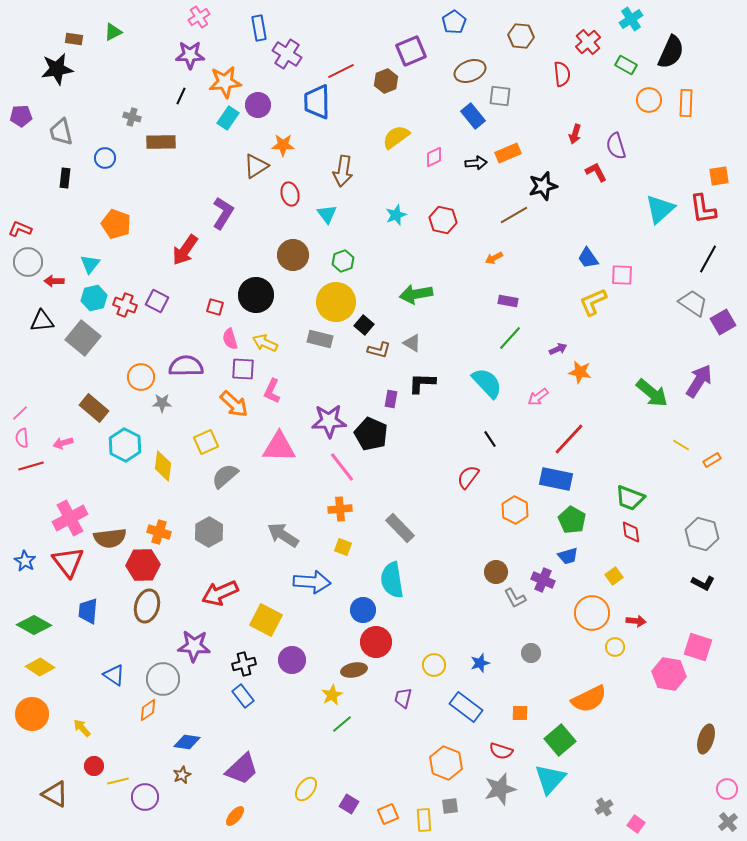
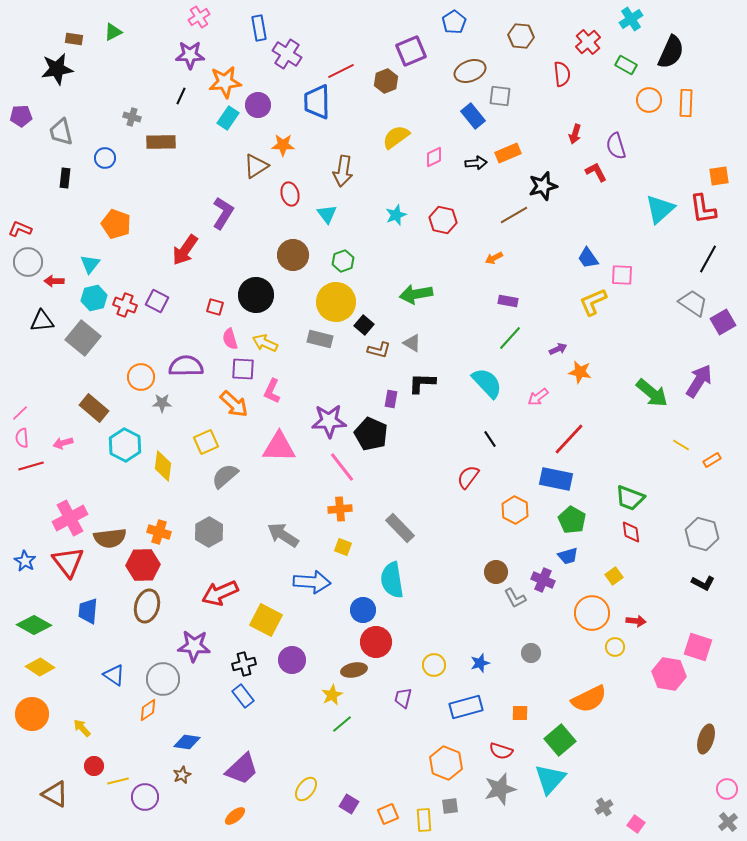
blue rectangle at (466, 707): rotated 52 degrees counterclockwise
orange ellipse at (235, 816): rotated 10 degrees clockwise
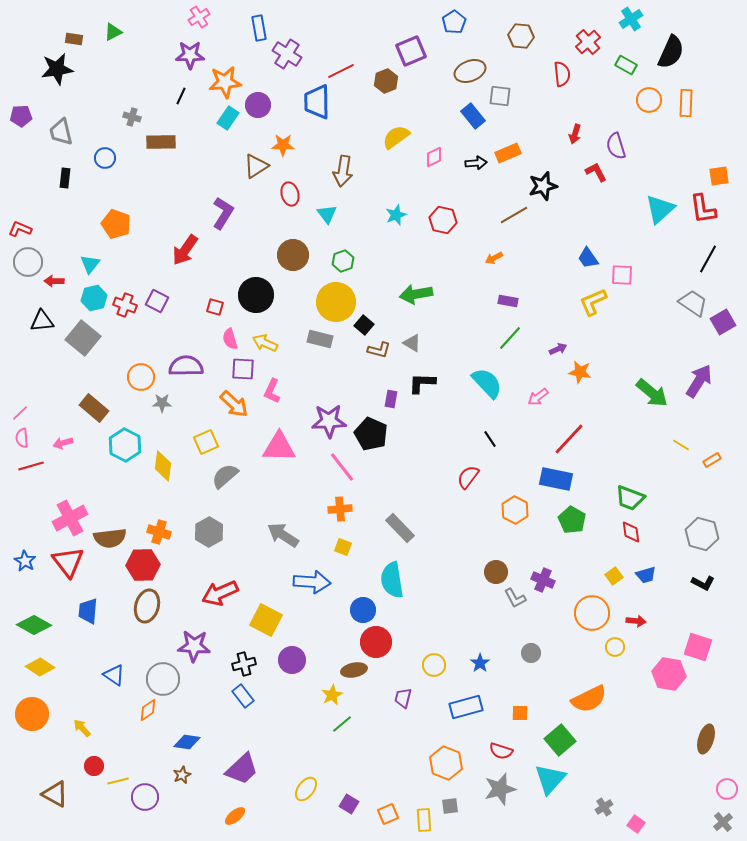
blue trapezoid at (568, 556): moved 78 px right, 19 px down
blue star at (480, 663): rotated 18 degrees counterclockwise
gray cross at (728, 822): moved 5 px left
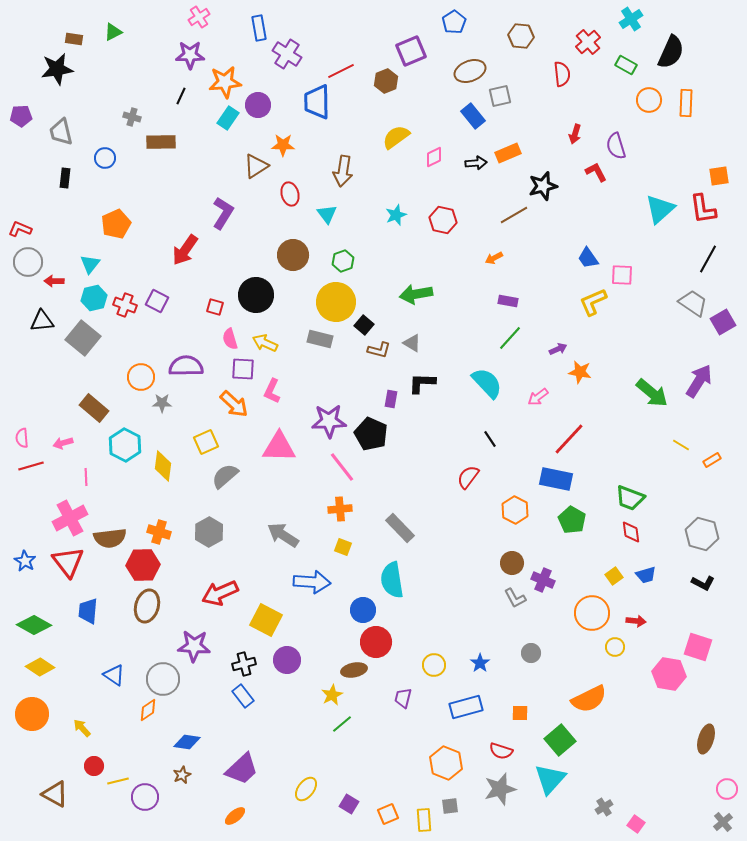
gray square at (500, 96): rotated 20 degrees counterclockwise
orange pentagon at (116, 224): rotated 28 degrees clockwise
pink line at (20, 413): moved 66 px right, 64 px down; rotated 48 degrees counterclockwise
brown circle at (496, 572): moved 16 px right, 9 px up
purple circle at (292, 660): moved 5 px left
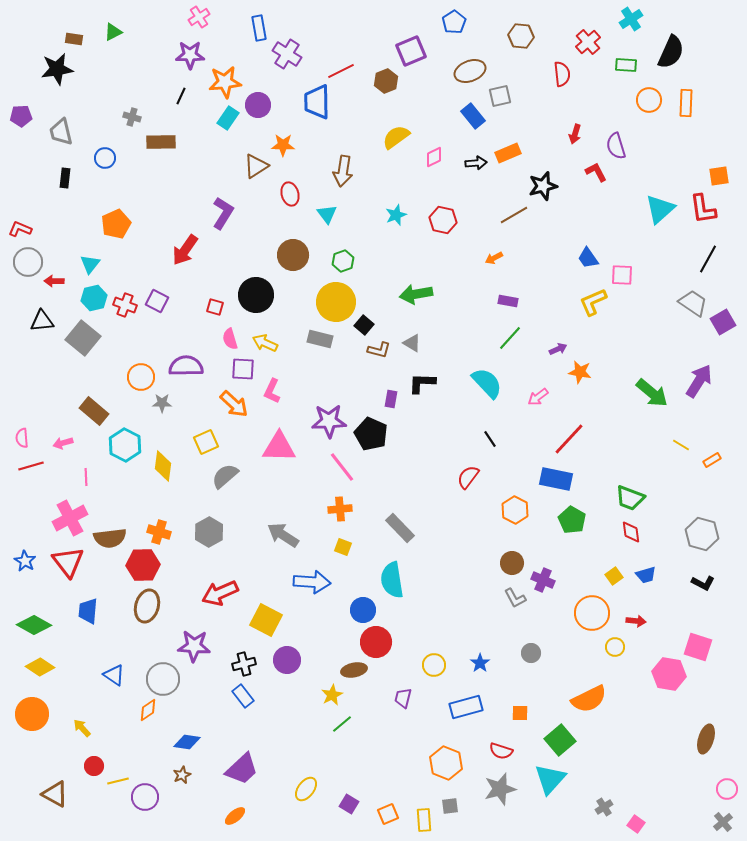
green rectangle at (626, 65): rotated 25 degrees counterclockwise
brown rectangle at (94, 408): moved 3 px down
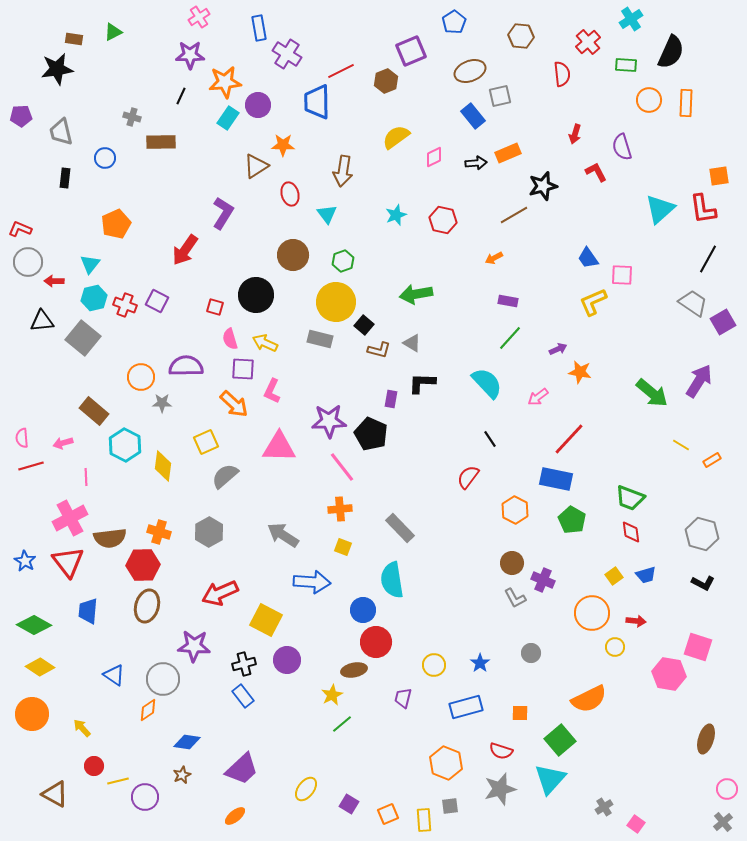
purple semicircle at (616, 146): moved 6 px right, 1 px down
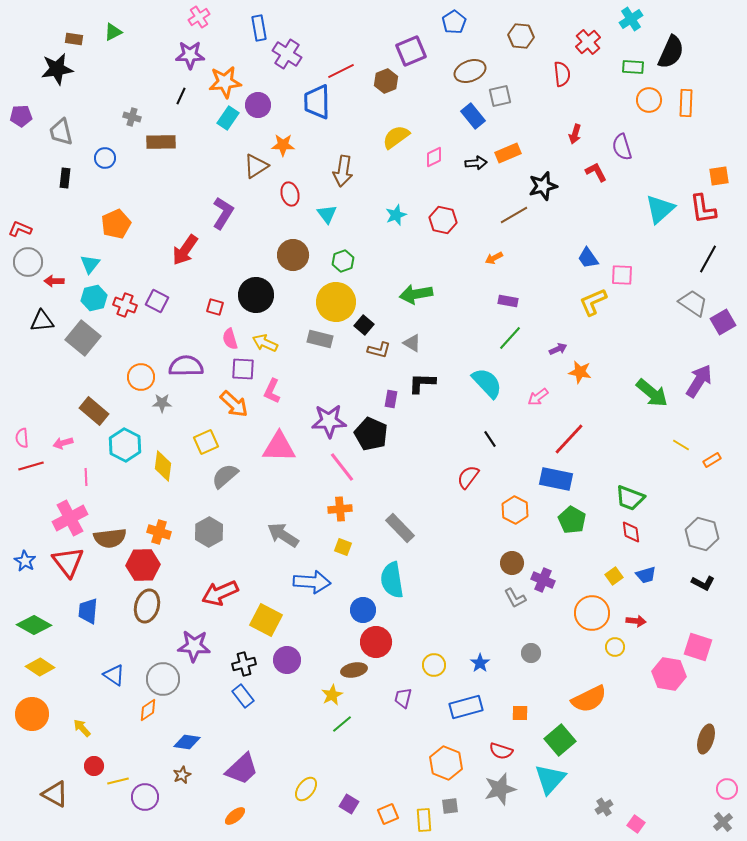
green rectangle at (626, 65): moved 7 px right, 2 px down
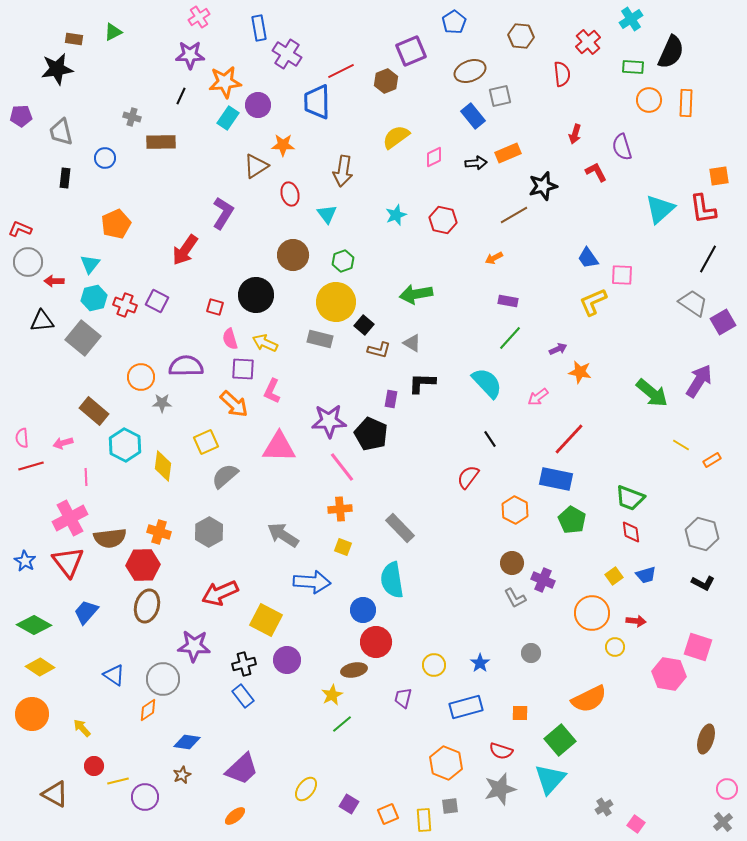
blue trapezoid at (88, 611): moved 2 px left, 1 px down; rotated 36 degrees clockwise
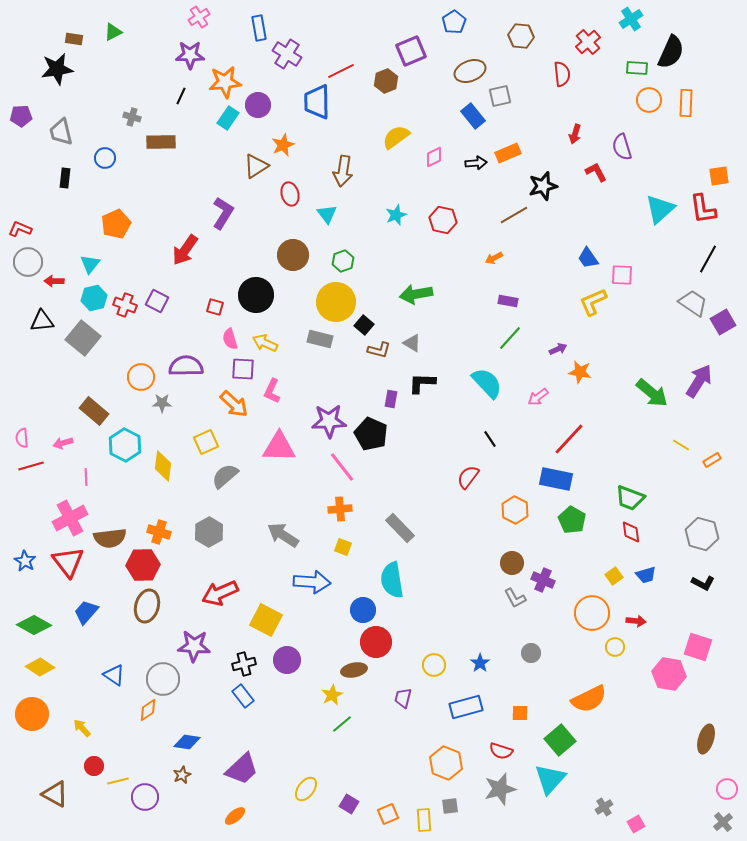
green rectangle at (633, 67): moved 4 px right, 1 px down
orange star at (283, 145): rotated 25 degrees counterclockwise
pink square at (636, 824): rotated 24 degrees clockwise
